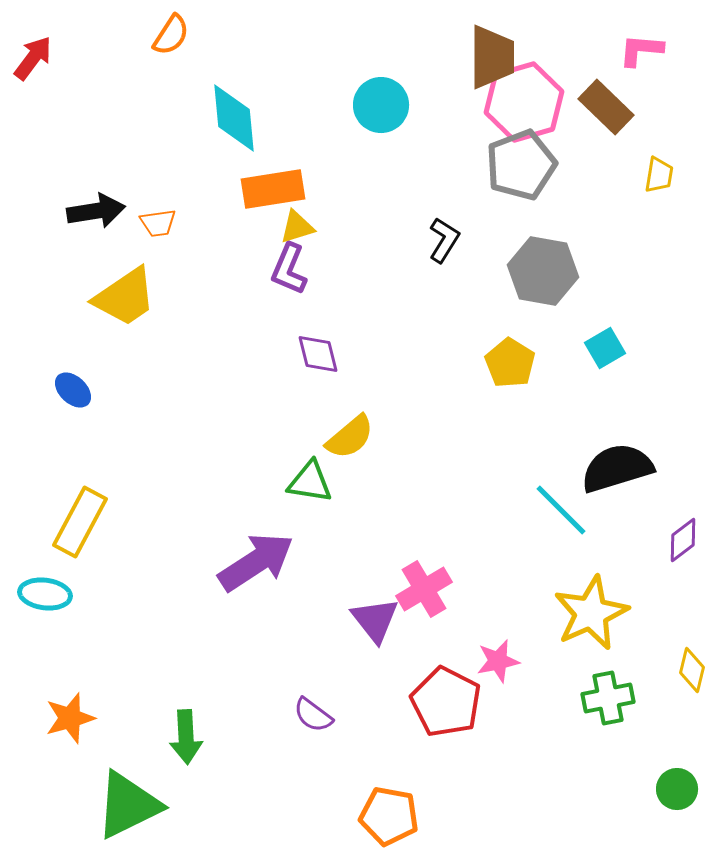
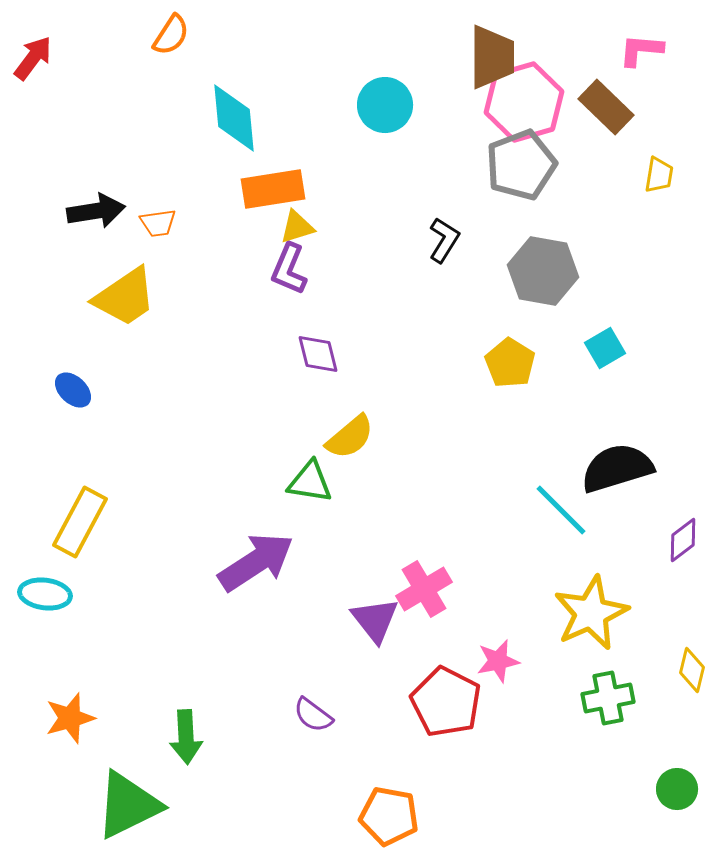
cyan circle at (381, 105): moved 4 px right
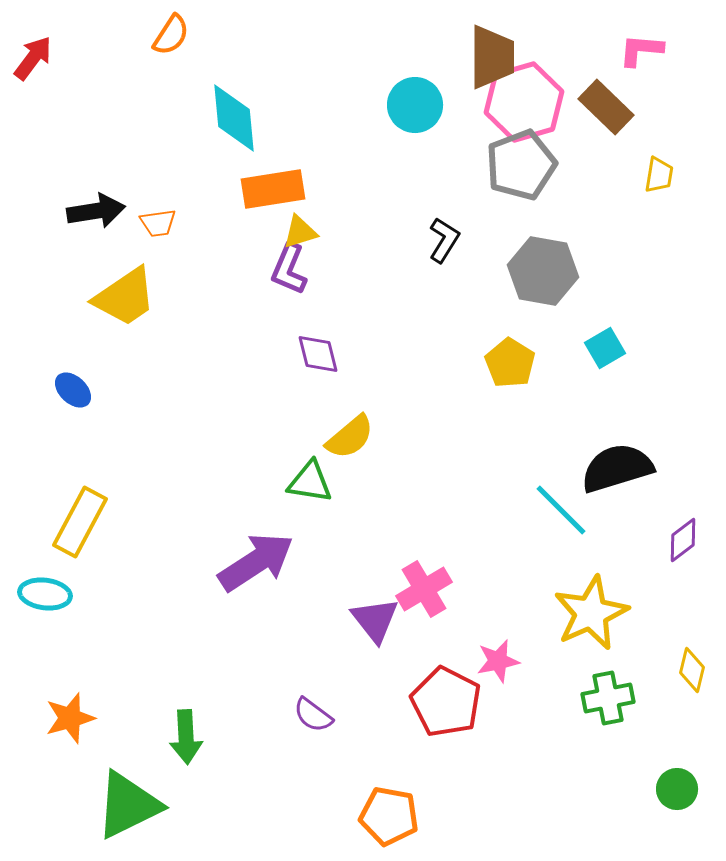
cyan circle at (385, 105): moved 30 px right
yellow triangle at (297, 227): moved 3 px right, 5 px down
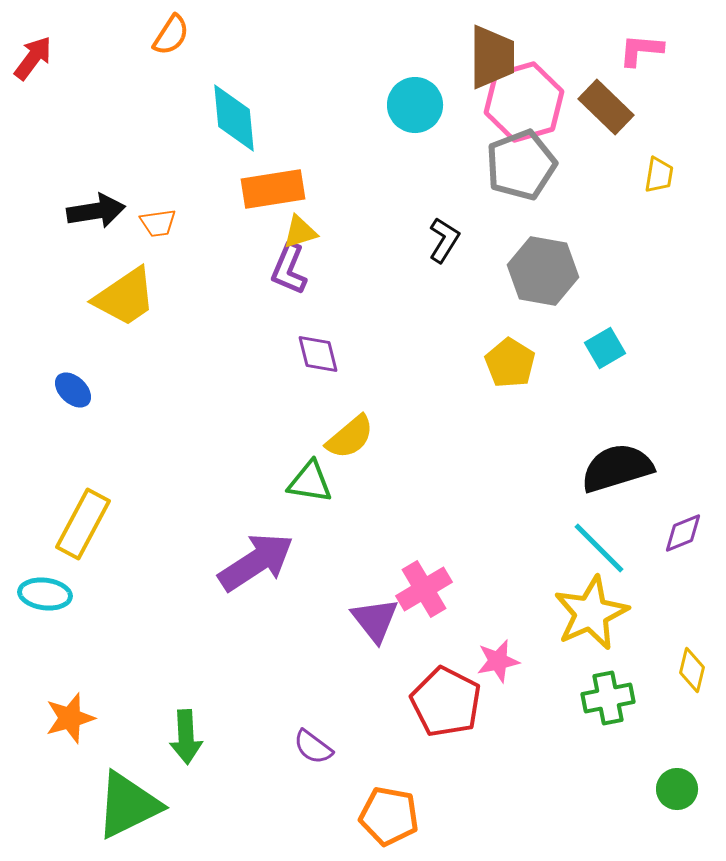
cyan line at (561, 510): moved 38 px right, 38 px down
yellow rectangle at (80, 522): moved 3 px right, 2 px down
purple diamond at (683, 540): moved 7 px up; rotated 15 degrees clockwise
purple semicircle at (313, 715): moved 32 px down
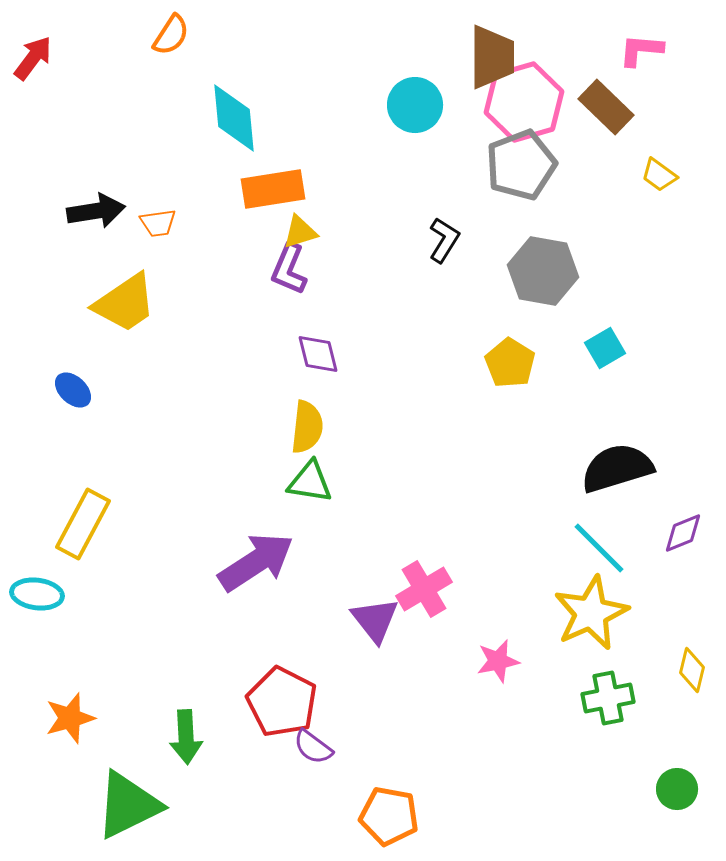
yellow trapezoid at (659, 175): rotated 117 degrees clockwise
yellow trapezoid at (125, 297): moved 6 px down
yellow semicircle at (350, 437): moved 43 px left, 10 px up; rotated 44 degrees counterclockwise
cyan ellipse at (45, 594): moved 8 px left
red pentagon at (446, 702): moved 164 px left
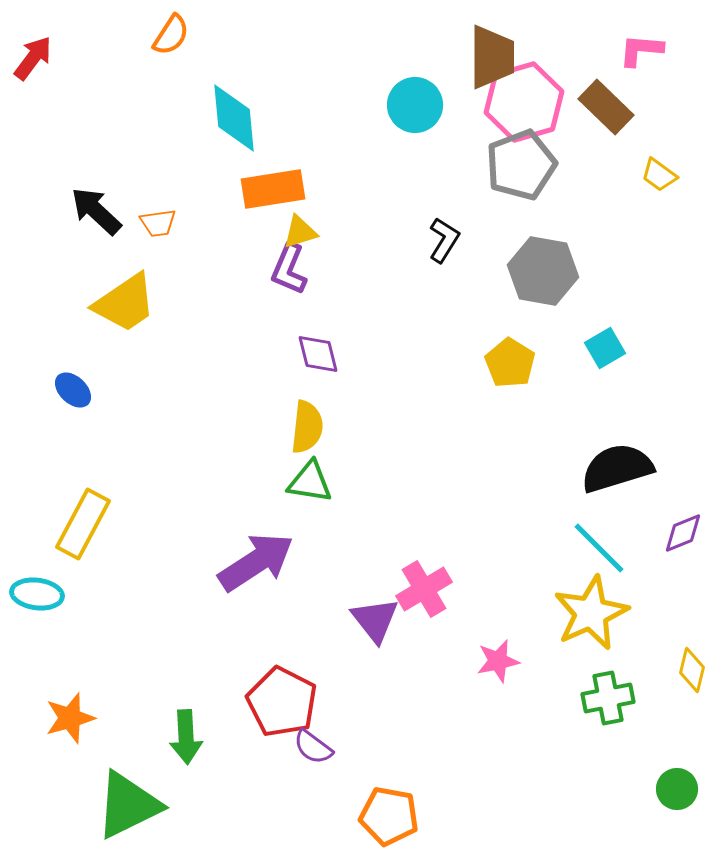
black arrow at (96, 211): rotated 128 degrees counterclockwise
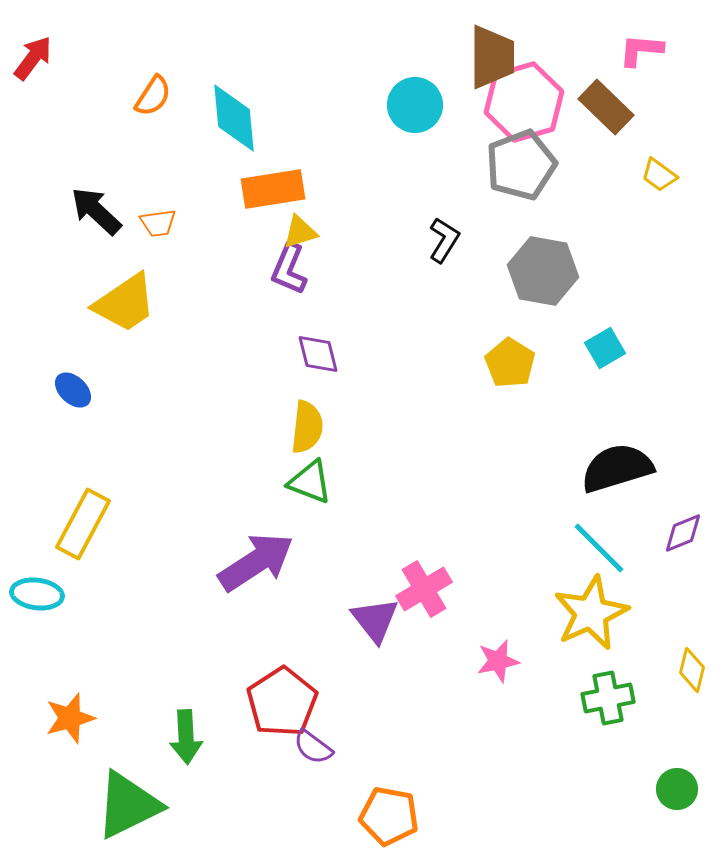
orange semicircle at (171, 35): moved 18 px left, 61 px down
green triangle at (310, 482): rotated 12 degrees clockwise
red pentagon at (282, 702): rotated 12 degrees clockwise
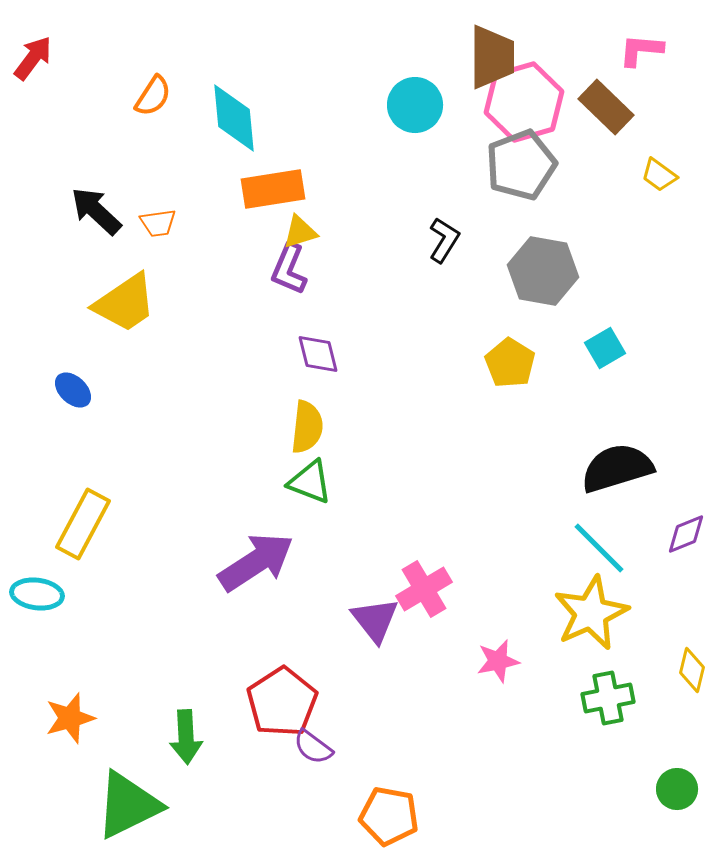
purple diamond at (683, 533): moved 3 px right, 1 px down
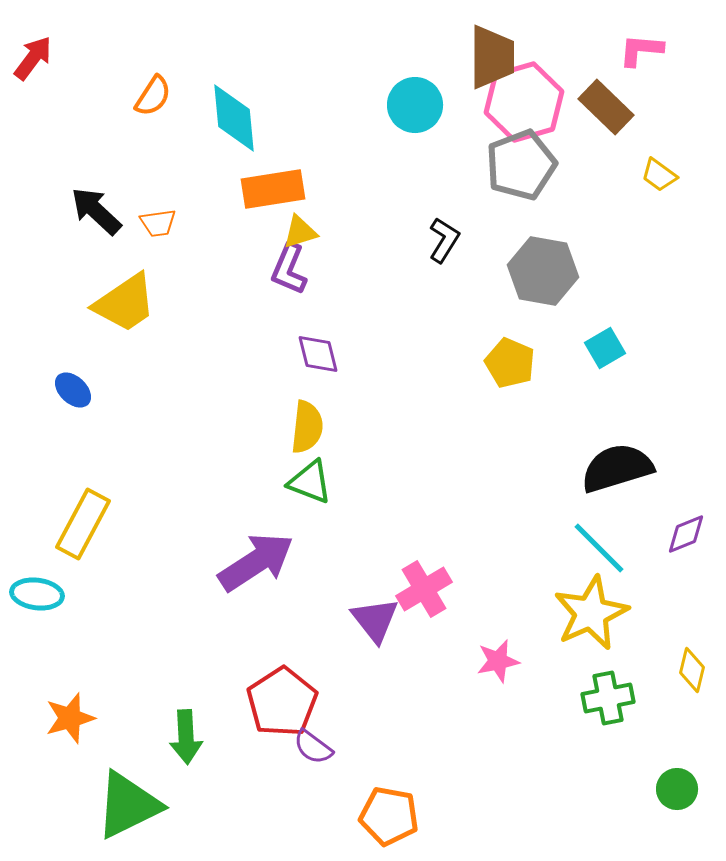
yellow pentagon at (510, 363): rotated 9 degrees counterclockwise
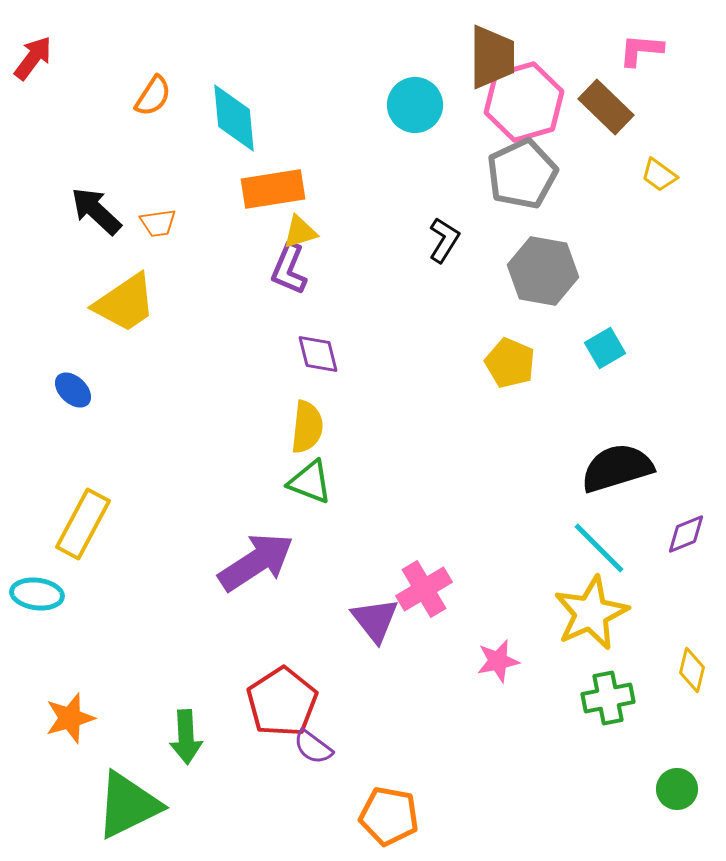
gray pentagon at (521, 165): moved 1 px right, 9 px down; rotated 4 degrees counterclockwise
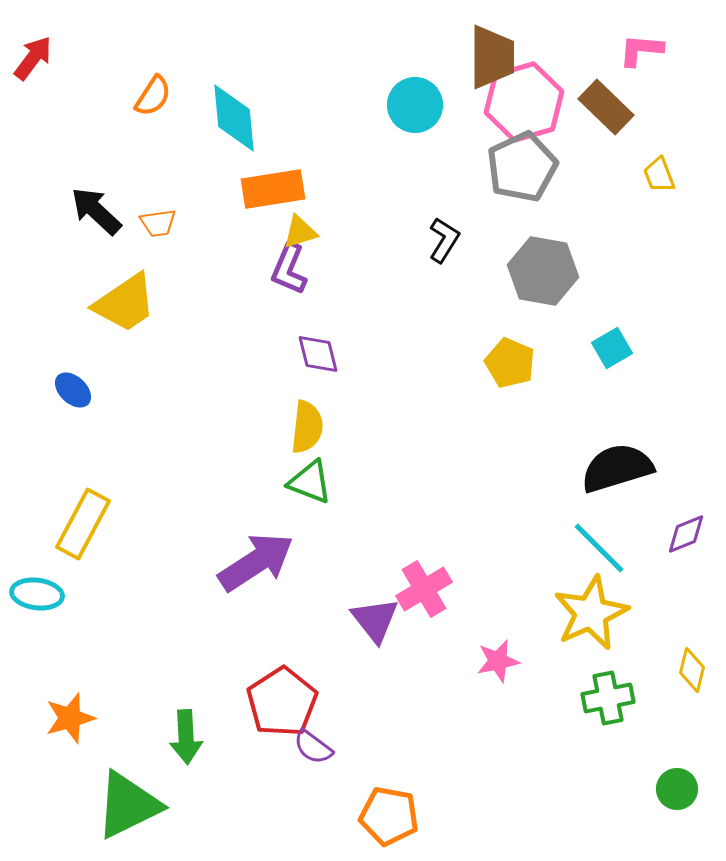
gray pentagon at (522, 174): moved 7 px up
yellow trapezoid at (659, 175): rotated 33 degrees clockwise
cyan square at (605, 348): moved 7 px right
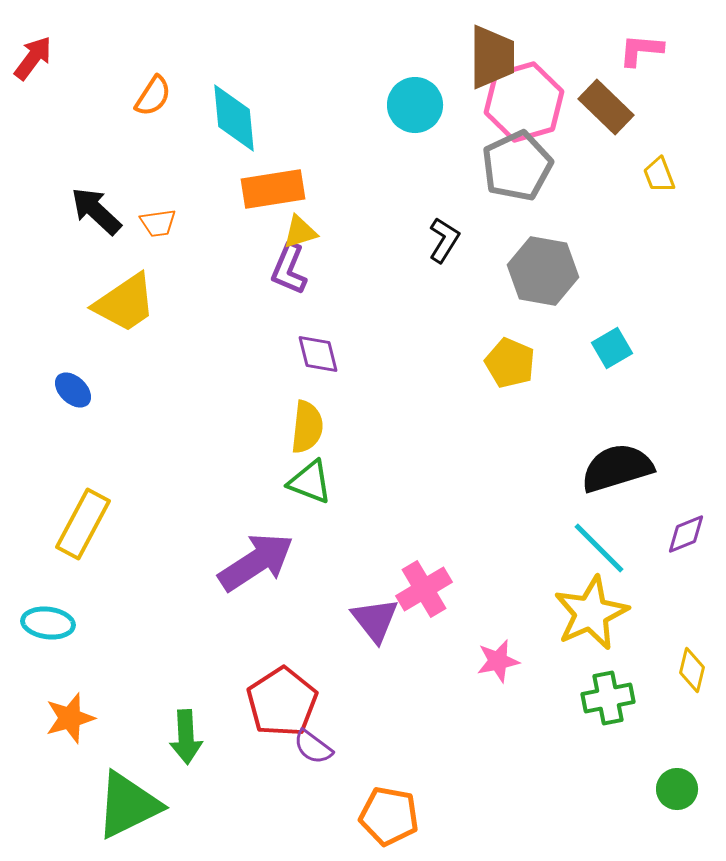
gray pentagon at (522, 167): moved 5 px left, 1 px up
cyan ellipse at (37, 594): moved 11 px right, 29 px down
